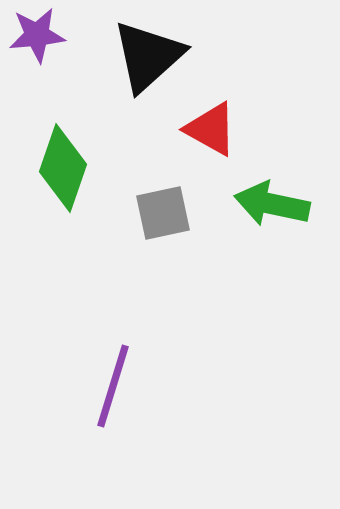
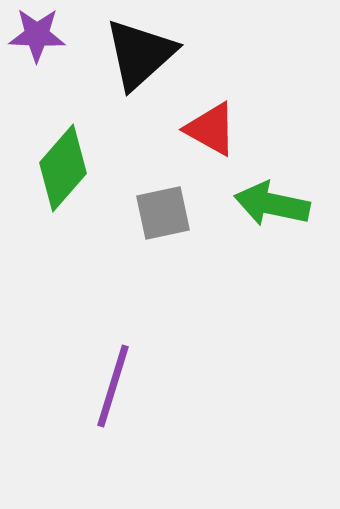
purple star: rotated 8 degrees clockwise
black triangle: moved 8 px left, 2 px up
green diamond: rotated 22 degrees clockwise
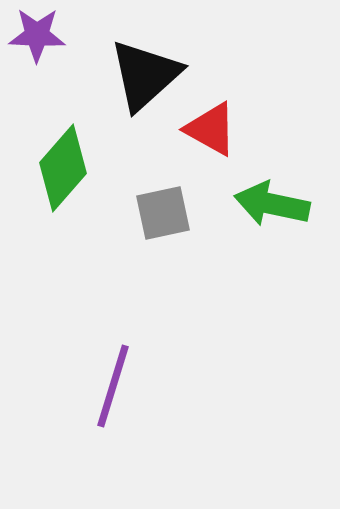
black triangle: moved 5 px right, 21 px down
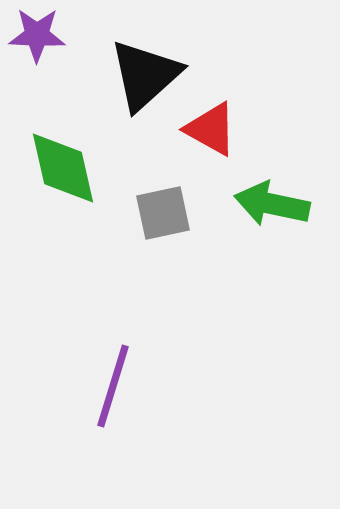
green diamond: rotated 54 degrees counterclockwise
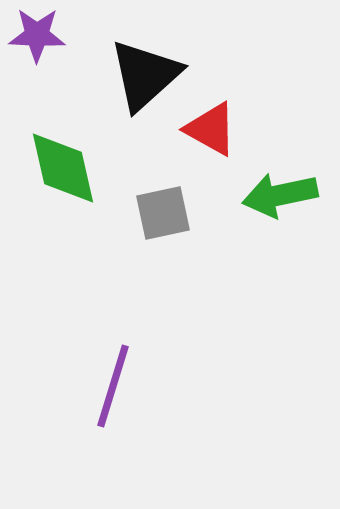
green arrow: moved 8 px right, 9 px up; rotated 24 degrees counterclockwise
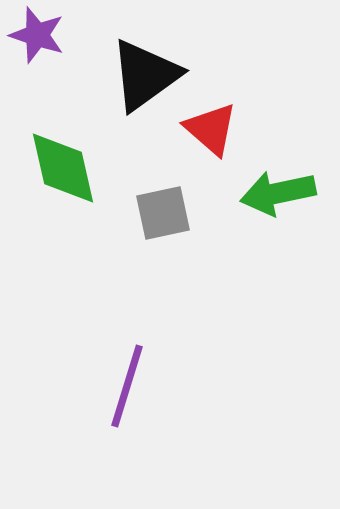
purple star: rotated 16 degrees clockwise
black triangle: rotated 6 degrees clockwise
red triangle: rotated 12 degrees clockwise
green arrow: moved 2 px left, 2 px up
purple line: moved 14 px right
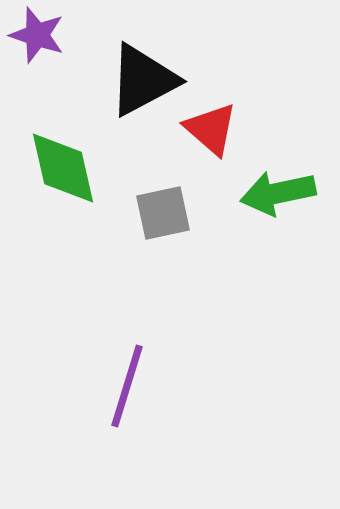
black triangle: moved 2 px left, 5 px down; rotated 8 degrees clockwise
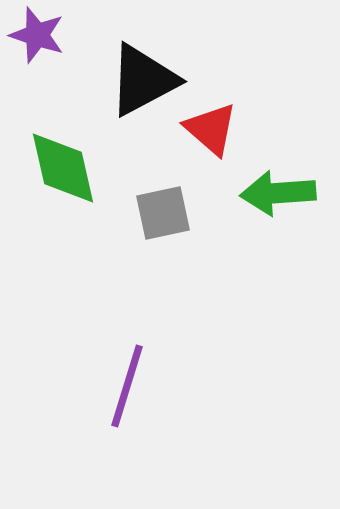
green arrow: rotated 8 degrees clockwise
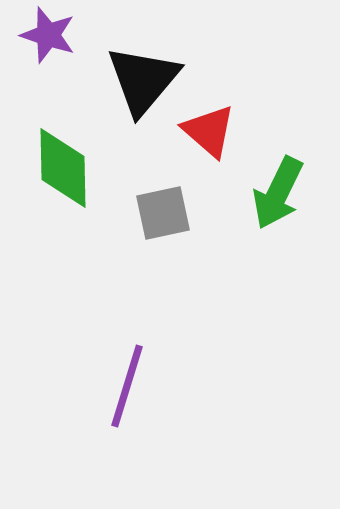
purple star: moved 11 px right
black triangle: rotated 22 degrees counterclockwise
red triangle: moved 2 px left, 2 px down
green diamond: rotated 12 degrees clockwise
green arrow: rotated 60 degrees counterclockwise
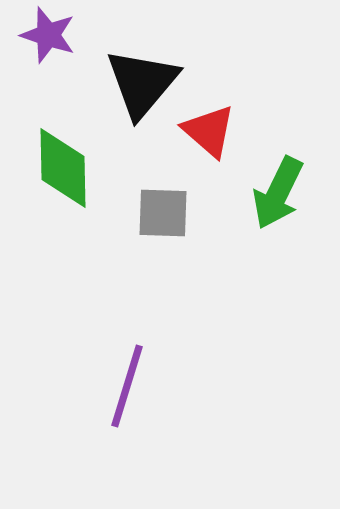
black triangle: moved 1 px left, 3 px down
gray square: rotated 14 degrees clockwise
